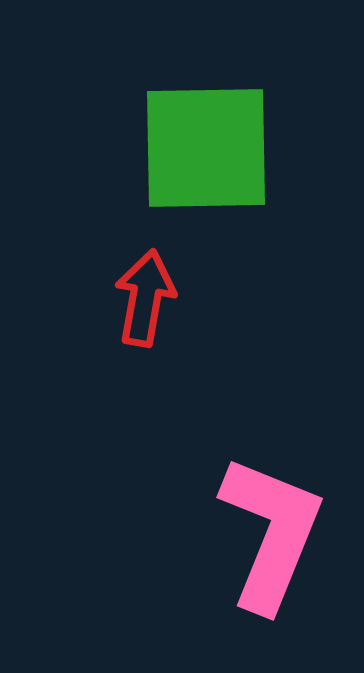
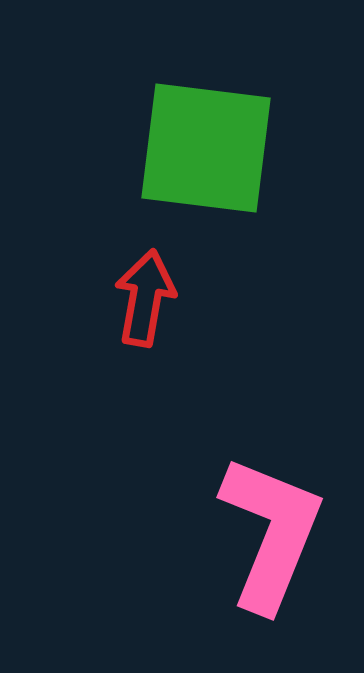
green square: rotated 8 degrees clockwise
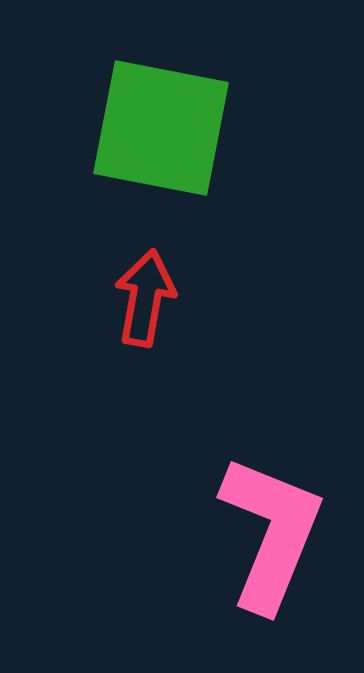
green square: moved 45 px left, 20 px up; rotated 4 degrees clockwise
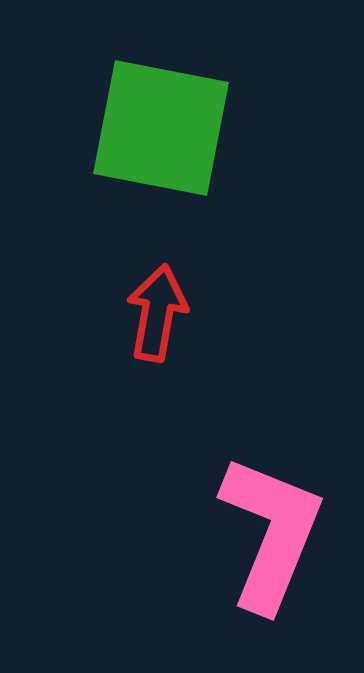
red arrow: moved 12 px right, 15 px down
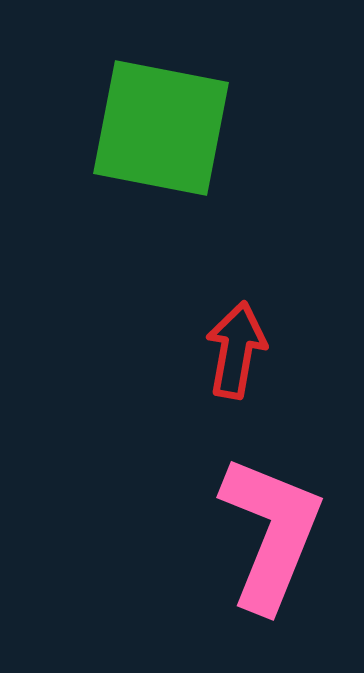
red arrow: moved 79 px right, 37 px down
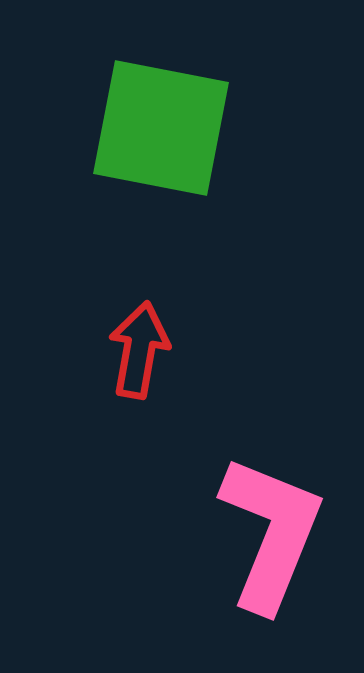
red arrow: moved 97 px left
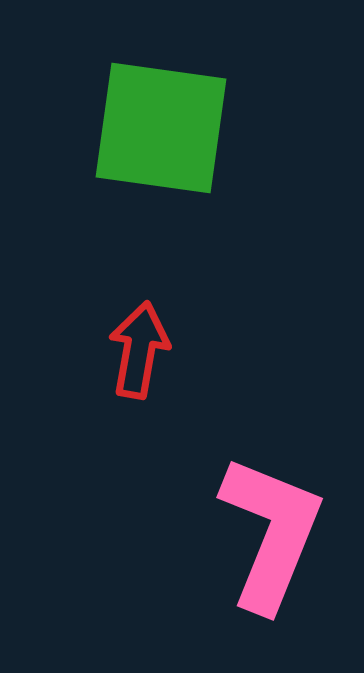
green square: rotated 3 degrees counterclockwise
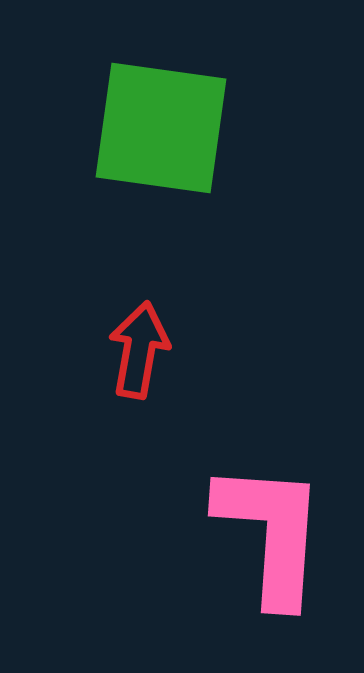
pink L-shape: rotated 18 degrees counterclockwise
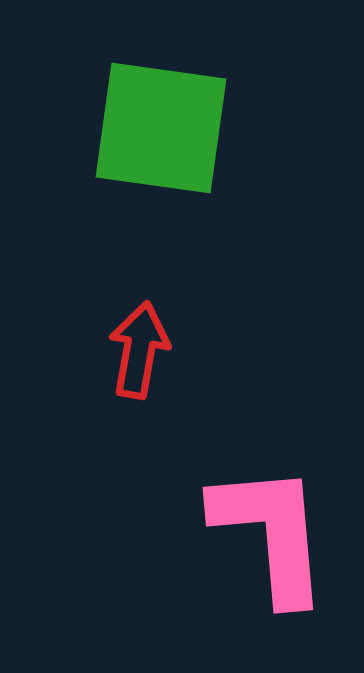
pink L-shape: rotated 9 degrees counterclockwise
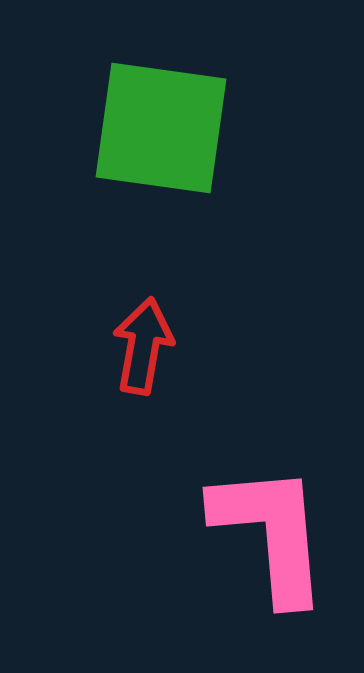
red arrow: moved 4 px right, 4 px up
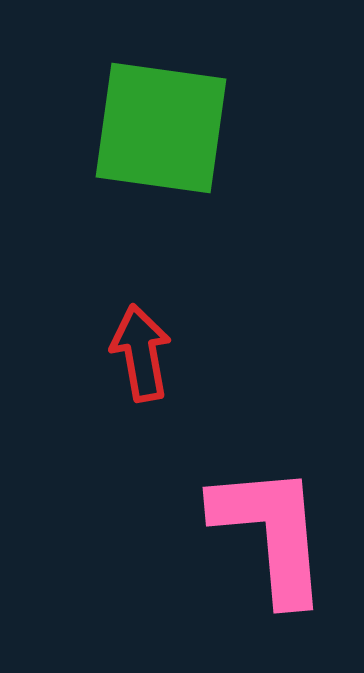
red arrow: moved 2 px left, 7 px down; rotated 20 degrees counterclockwise
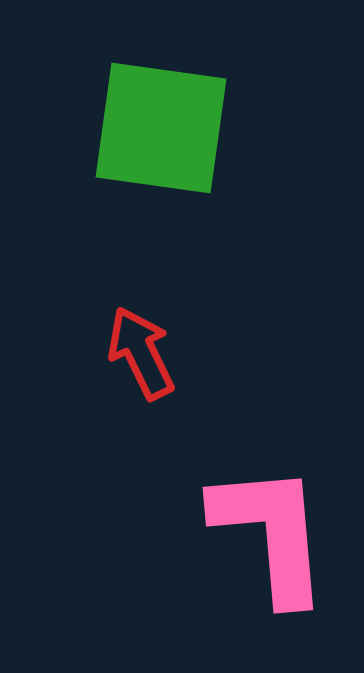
red arrow: rotated 16 degrees counterclockwise
